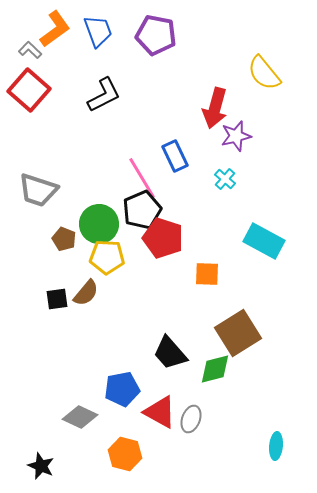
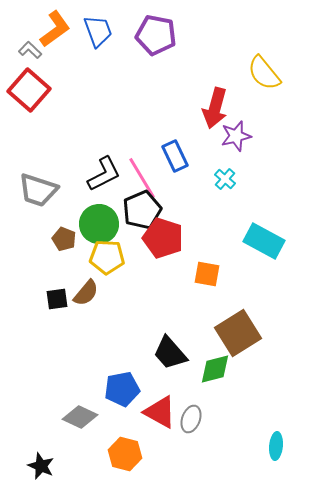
black L-shape: moved 79 px down
orange square: rotated 8 degrees clockwise
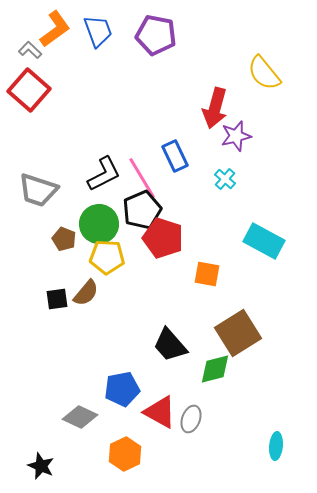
black trapezoid: moved 8 px up
orange hexagon: rotated 20 degrees clockwise
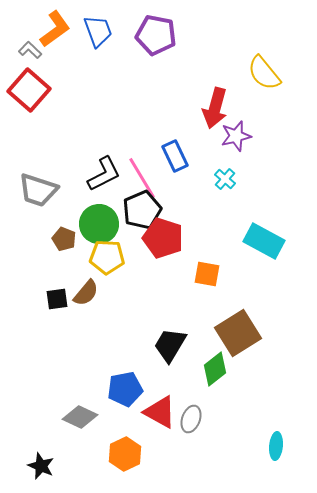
black trapezoid: rotated 72 degrees clockwise
green diamond: rotated 24 degrees counterclockwise
blue pentagon: moved 3 px right
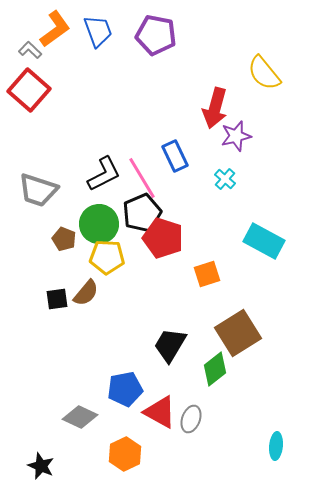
black pentagon: moved 3 px down
orange square: rotated 28 degrees counterclockwise
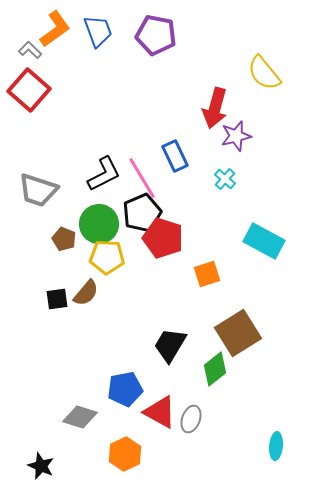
gray diamond: rotated 8 degrees counterclockwise
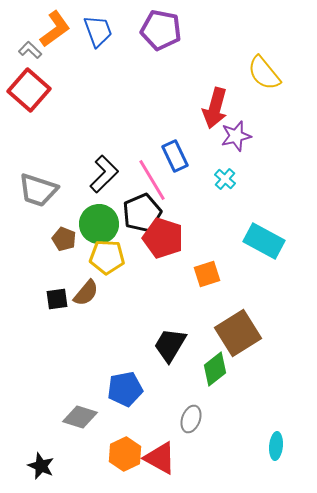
purple pentagon: moved 5 px right, 5 px up
black L-shape: rotated 18 degrees counterclockwise
pink line: moved 10 px right, 2 px down
red triangle: moved 46 px down
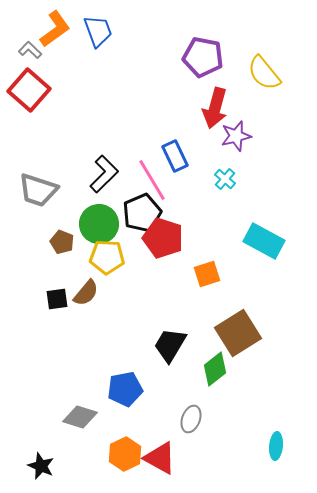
purple pentagon: moved 42 px right, 27 px down
brown pentagon: moved 2 px left, 3 px down
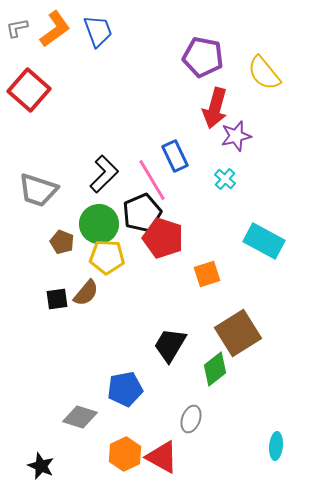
gray L-shape: moved 13 px left, 22 px up; rotated 55 degrees counterclockwise
red triangle: moved 2 px right, 1 px up
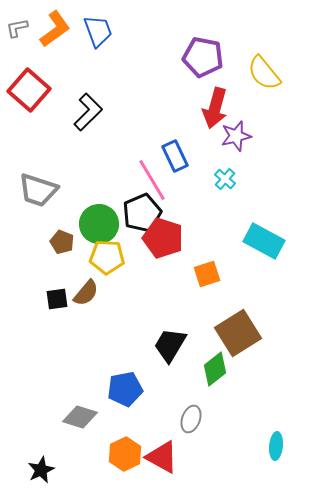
black L-shape: moved 16 px left, 62 px up
black star: moved 4 px down; rotated 24 degrees clockwise
